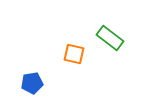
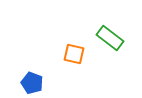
blue pentagon: rotated 30 degrees clockwise
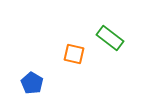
blue pentagon: rotated 10 degrees clockwise
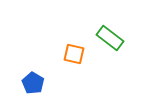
blue pentagon: moved 1 px right
